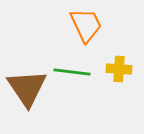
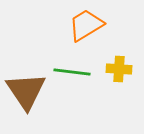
orange trapezoid: rotated 96 degrees counterclockwise
brown triangle: moved 1 px left, 3 px down
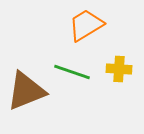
green line: rotated 12 degrees clockwise
brown triangle: rotated 42 degrees clockwise
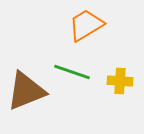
yellow cross: moved 1 px right, 12 px down
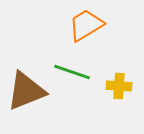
yellow cross: moved 1 px left, 5 px down
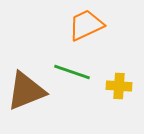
orange trapezoid: rotated 6 degrees clockwise
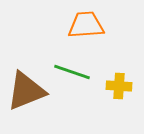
orange trapezoid: rotated 21 degrees clockwise
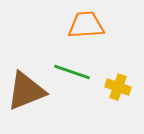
yellow cross: moved 1 px left, 1 px down; rotated 15 degrees clockwise
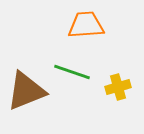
yellow cross: rotated 35 degrees counterclockwise
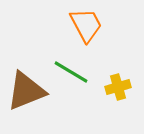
orange trapezoid: rotated 66 degrees clockwise
green line: moved 1 px left; rotated 12 degrees clockwise
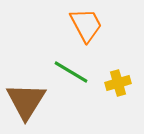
yellow cross: moved 4 px up
brown triangle: moved 10 px down; rotated 36 degrees counterclockwise
